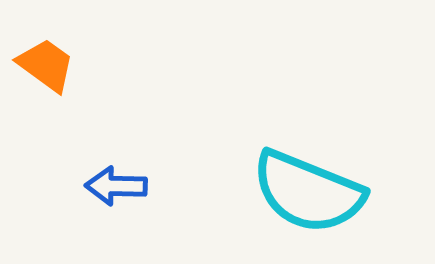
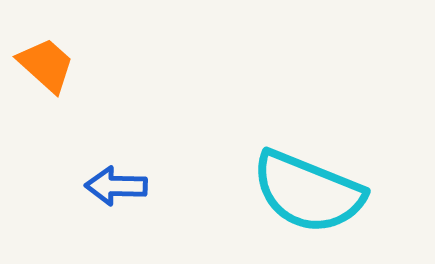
orange trapezoid: rotated 6 degrees clockwise
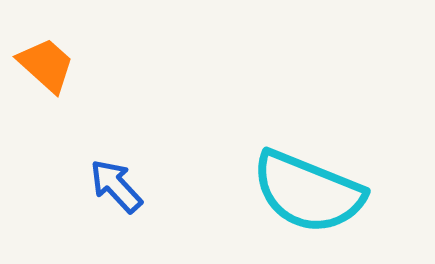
blue arrow: rotated 46 degrees clockwise
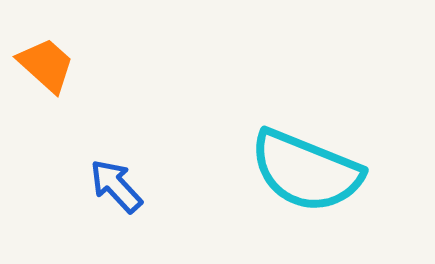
cyan semicircle: moved 2 px left, 21 px up
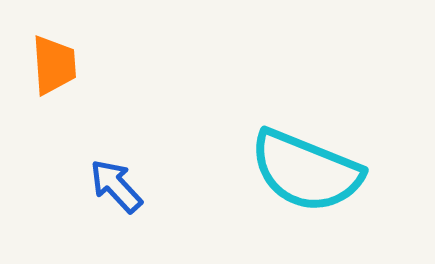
orange trapezoid: moved 8 px right; rotated 44 degrees clockwise
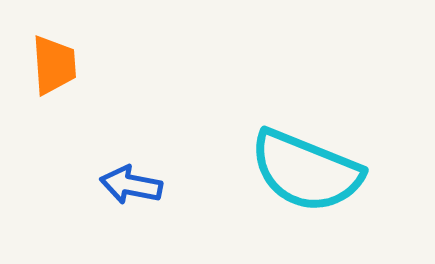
blue arrow: moved 15 px right, 1 px up; rotated 36 degrees counterclockwise
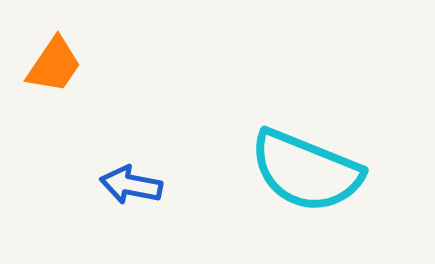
orange trapezoid: rotated 38 degrees clockwise
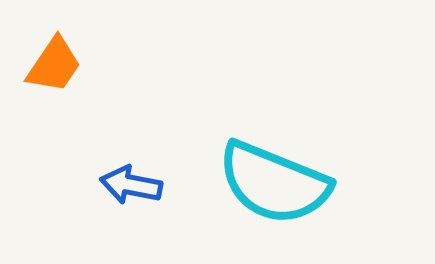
cyan semicircle: moved 32 px left, 12 px down
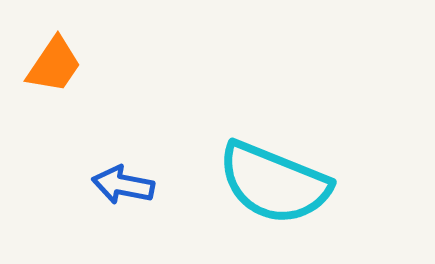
blue arrow: moved 8 px left
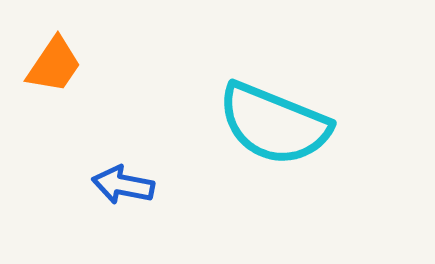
cyan semicircle: moved 59 px up
